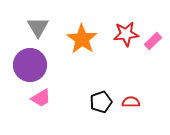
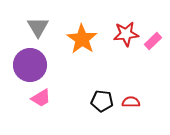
black pentagon: moved 1 px right, 1 px up; rotated 25 degrees clockwise
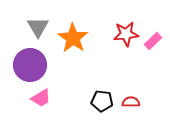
orange star: moved 9 px left, 1 px up
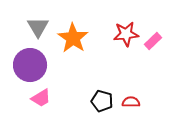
black pentagon: rotated 10 degrees clockwise
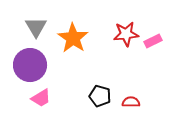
gray triangle: moved 2 px left
pink rectangle: rotated 18 degrees clockwise
black pentagon: moved 2 px left, 5 px up
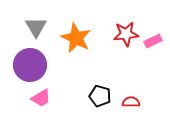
orange star: moved 3 px right; rotated 8 degrees counterclockwise
